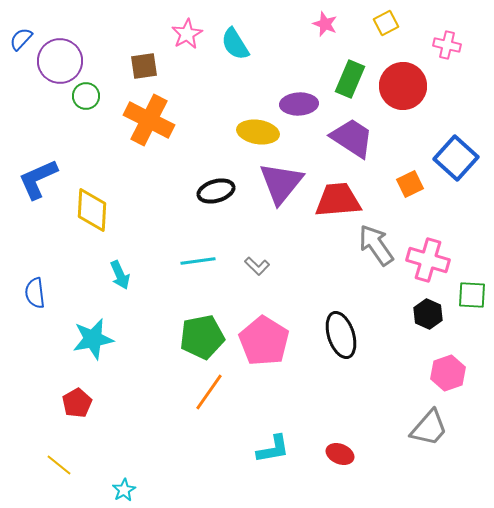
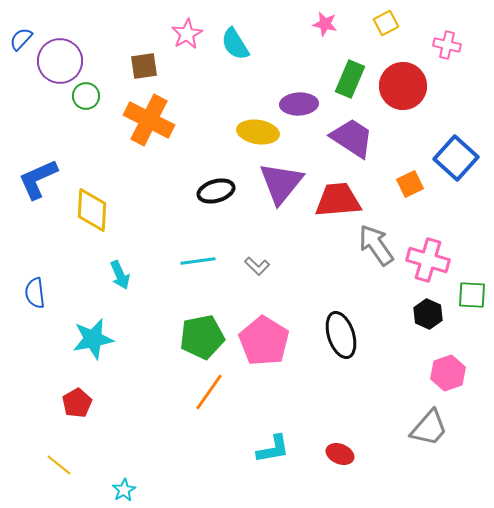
pink star at (325, 24): rotated 10 degrees counterclockwise
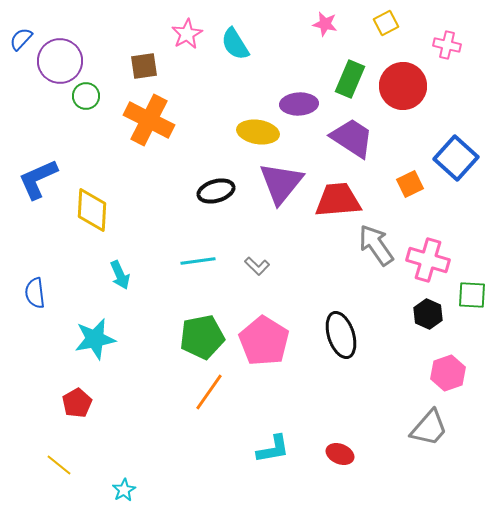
cyan star at (93, 339): moved 2 px right
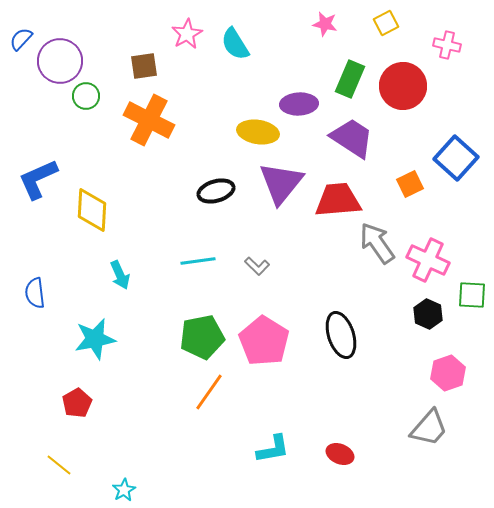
gray arrow at (376, 245): moved 1 px right, 2 px up
pink cross at (428, 260): rotated 9 degrees clockwise
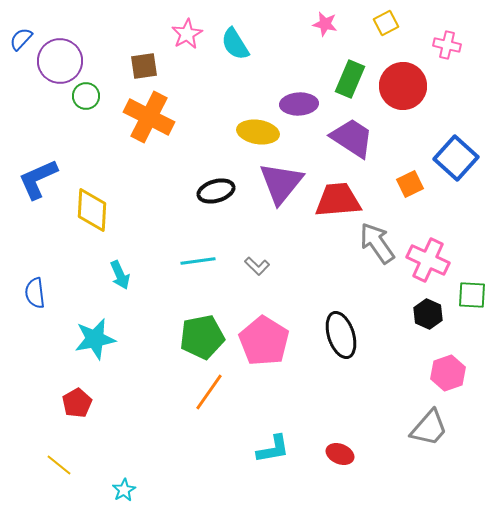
orange cross at (149, 120): moved 3 px up
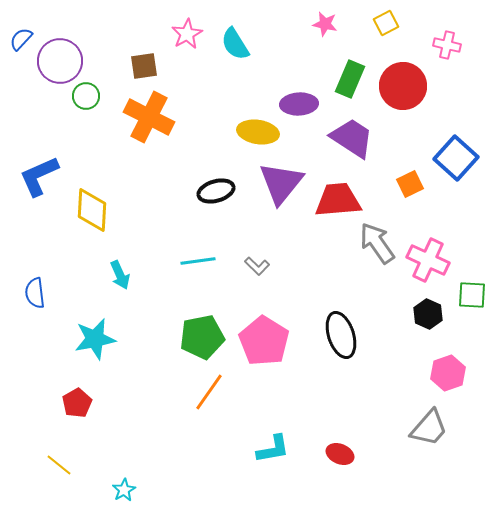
blue L-shape at (38, 179): moved 1 px right, 3 px up
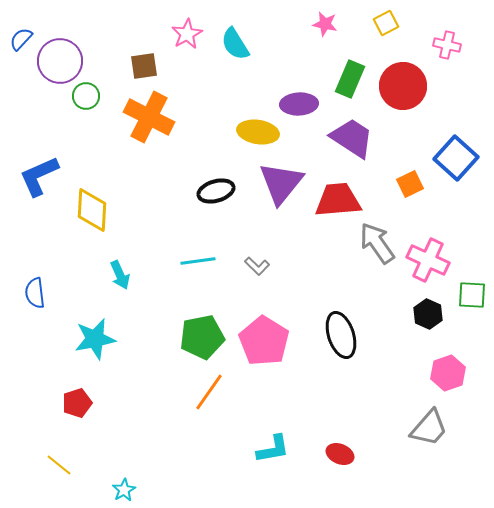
red pentagon at (77, 403): rotated 12 degrees clockwise
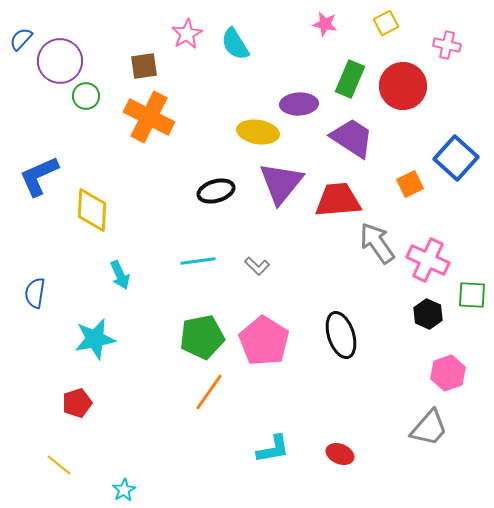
blue semicircle at (35, 293): rotated 16 degrees clockwise
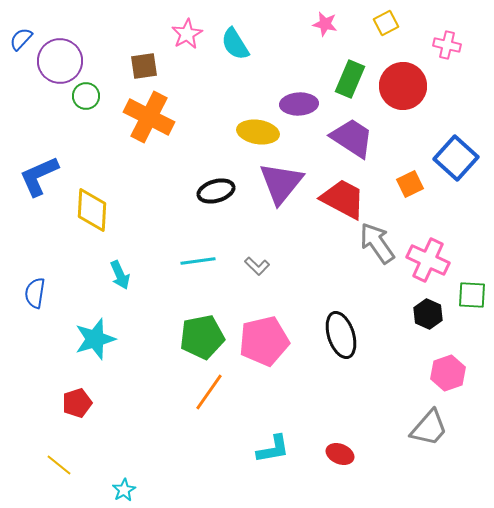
red trapezoid at (338, 200): moved 5 px right, 1 px up; rotated 33 degrees clockwise
cyan star at (95, 339): rotated 6 degrees counterclockwise
pink pentagon at (264, 341): rotated 27 degrees clockwise
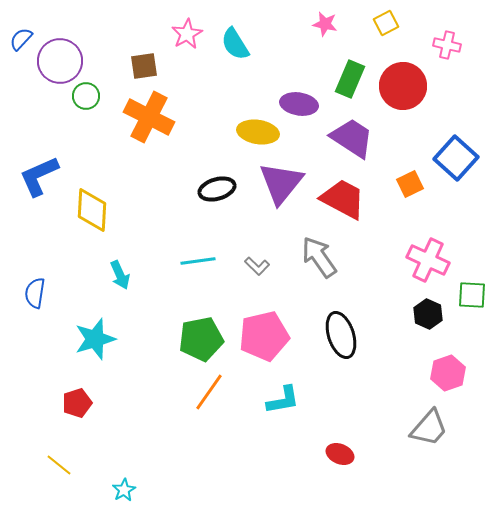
purple ellipse at (299, 104): rotated 12 degrees clockwise
black ellipse at (216, 191): moved 1 px right, 2 px up
gray arrow at (377, 243): moved 58 px left, 14 px down
green pentagon at (202, 337): moved 1 px left, 2 px down
pink pentagon at (264, 341): moved 5 px up
cyan L-shape at (273, 449): moved 10 px right, 49 px up
